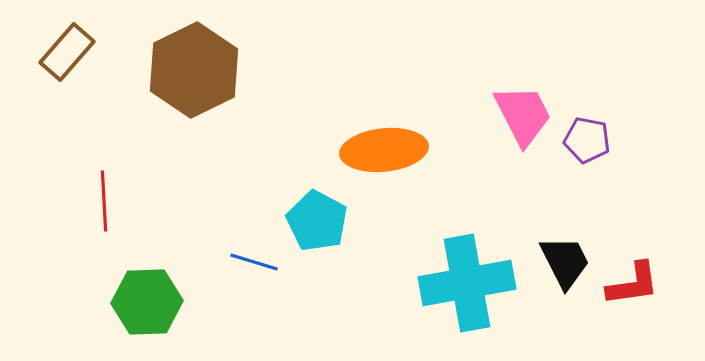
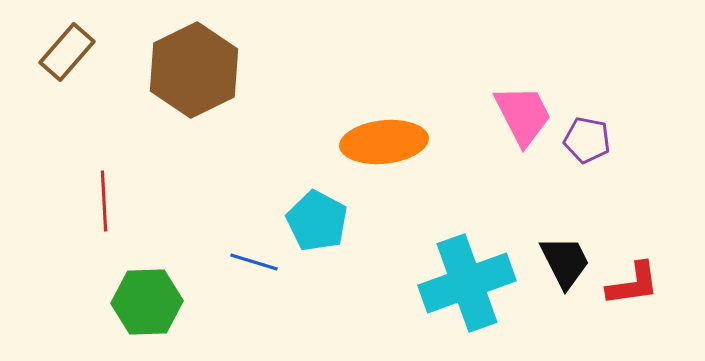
orange ellipse: moved 8 px up
cyan cross: rotated 10 degrees counterclockwise
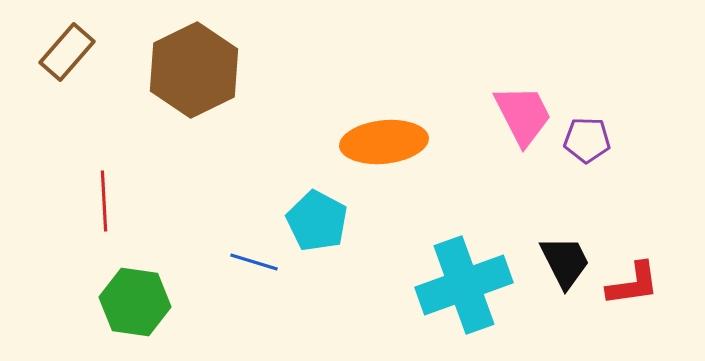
purple pentagon: rotated 9 degrees counterclockwise
cyan cross: moved 3 px left, 2 px down
green hexagon: moved 12 px left; rotated 10 degrees clockwise
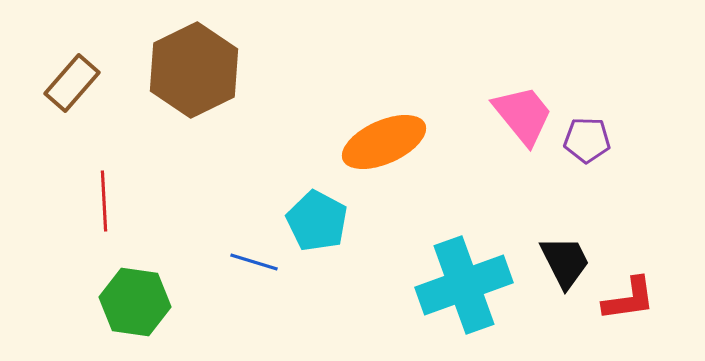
brown rectangle: moved 5 px right, 31 px down
pink trapezoid: rotated 12 degrees counterclockwise
orange ellipse: rotated 18 degrees counterclockwise
red L-shape: moved 4 px left, 15 px down
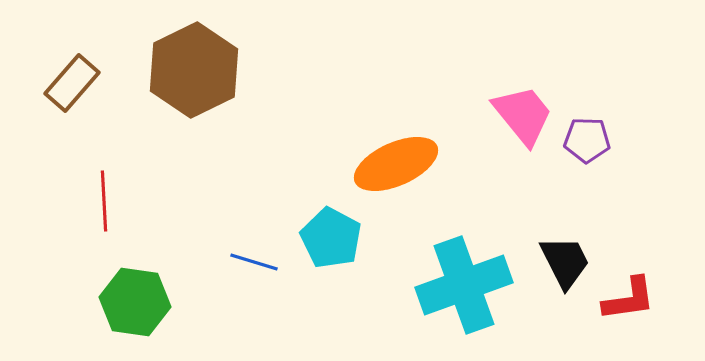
orange ellipse: moved 12 px right, 22 px down
cyan pentagon: moved 14 px right, 17 px down
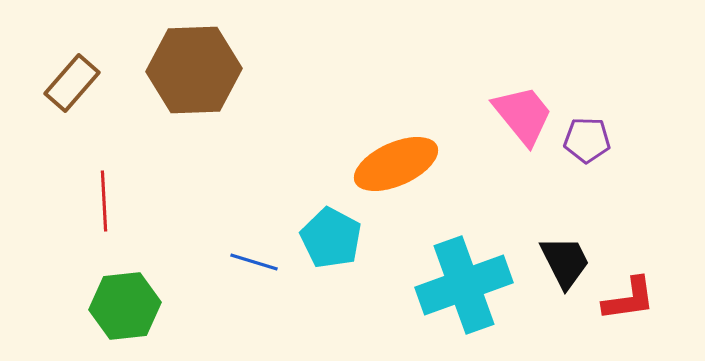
brown hexagon: rotated 24 degrees clockwise
green hexagon: moved 10 px left, 4 px down; rotated 14 degrees counterclockwise
